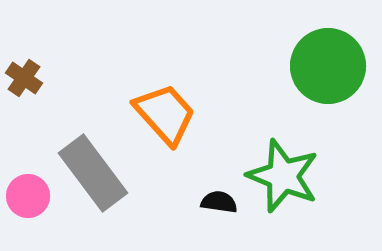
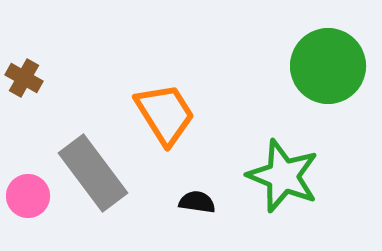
brown cross: rotated 6 degrees counterclockwise
orange trapezoid: rotated 10 degrees clockwise
black semicircle: moved 22 px left
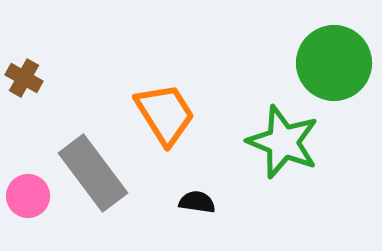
green circle: moved 6 px right, 3 px up
green star: moved 34 px up
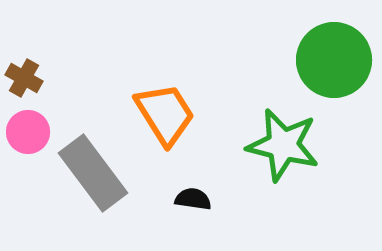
green circle: moved 3 px up
green star: moved 3 px down; rotated 8 degrees counterclockwise
pink circle: moved 64 px up
black semicircle: moved 4 px left, 3 px up
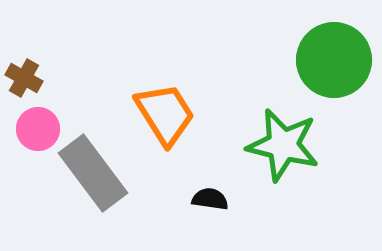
pink circle: moved 10 px right, 3 px up
black semicircle: moved 17 px right
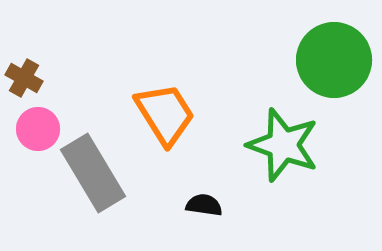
green star: rotated 6 degrees clockwise
gray rectangle: rotated 6 degrees clockwise
black semicircle: moved 6 px left, 6 px down
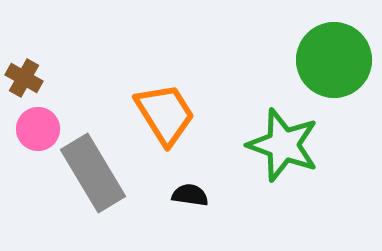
black semicircle: moved 14 px left, 10 px up
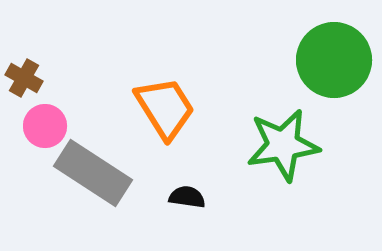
orange trapezoid: moved 6 px up
pink circle: moved 7 px right, 3 px up
green star: rotated 28 degrees counterclockwise
gray rectangle: rotated 26 degrees counterclockwise
black semicircle: moved 3 px left, 2 px down
